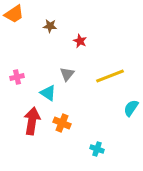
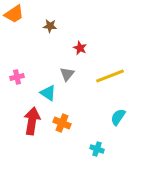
red star: moved 7 px down
cyan semicircle: moved 13 px left, 9 px down
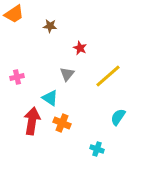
yellow line: moved 2 px left; rotated 20 degrees counterclockwise
cyan triangle: moved 2 px right, 5 px down
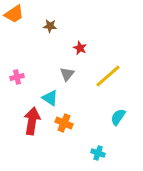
orange cross: moved 2 px right
cyan cross: moved 1 px right, 4 px down
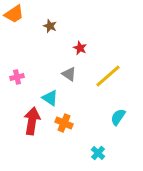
brown star: rotated 16 degrees clockwise
gray triangle: moved 2 px right; rotated 35 degrees counterclockwise
cyan cross: rotated 24 degrees clockwise
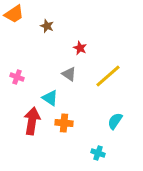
brown star: moved 3 px left
pink cross: rotated 32 degrees clockwise
cyan semicircle: moved 3 px left, 4 px down
orange cross: rotated 18 degrees counterclockwise
cyan cross: rotated 24 degrees counterclockwise
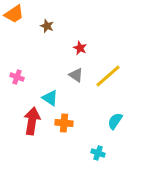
gray triangle: moved 7 px right, 1 px down
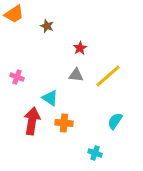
red star: rotated 16 degrees clockwise
gray triangle: rotated 28 degrees counterclockwise
cyan cross: moved 3 px left
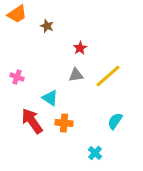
orange trapezoid: moved 3 px right
gray triangle: rotated 14 degrees counterclockwise
red arrow: rotated 44 degrees counterclockwise
cyan cross: rotated 24 degrees clockwise
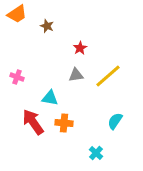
cyan triangle: rotated 24 degrees counterclockwise
red arrow: moved 1 px right, 1 px down
cyan cross: moved 1 px right
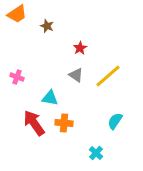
gray triangle: rotated 42 degrees clockwise
red arrow: moved 1 px right, 1 px down
